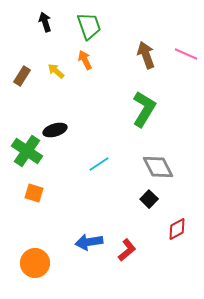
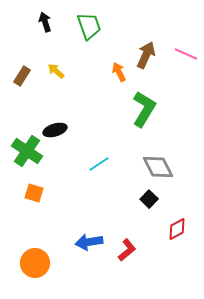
brown arrow: rotated 44 degrees clockwise
orange arrow: moved 34 px right, 12 px down
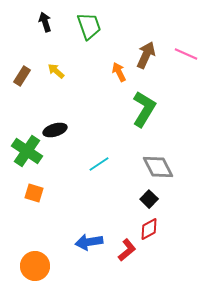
red diamond: moved 28 px left
orange circle: moved 3 px down
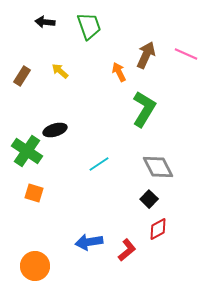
black arrow: rotated 66 degrees counterclockwise
yellow arrow: moved 4 px right
red diamond: moved 9 px right
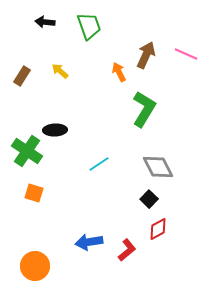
black ellipse: rotated 15 degrees clockwise
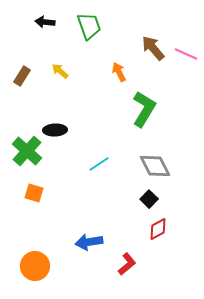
brown arrow: moved 7 px right, 7 px up; rotated 64 degrees counterclockwise
green cross: rotated 8 degrees clockwise
gray diamond: moved 3 px left, 1 px up
red L-shape: moved 14 px down
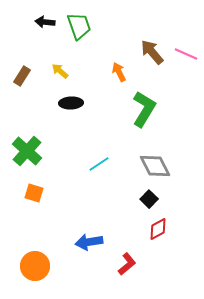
green trapezoid: moved 10 px left
brown arrow: moved 1 px left, 4 px down
black ellipse: moved 16 px right, 27 px up
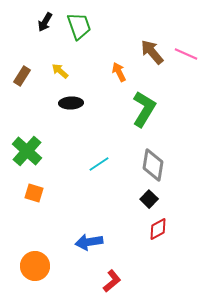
black arrow: rotated 66 degrees counterclockwise
gray diamond: moved 2 px left, 1 px up; rotated 36 degrees clockwise
red L-shape: moved 15 px left, 17 px down
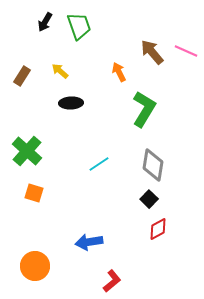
pink line: moved 3 px up
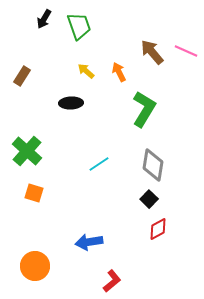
black arrow: moved 1 px left, 3 px up
yellow arrow: moved 26 px right
